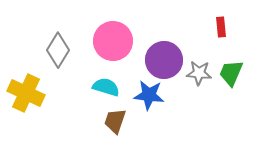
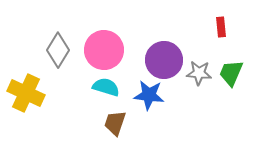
pink circle: moved 9 px left, 9 px down
brown trapezoid: moved 2 px down
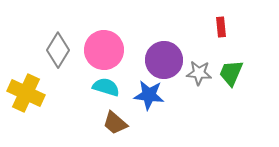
brown trapezoid: rotated 68 degrees counterclockwise
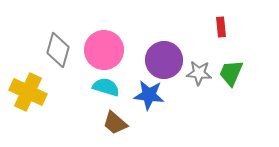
gray diamond: rotated 16 degrees counterclockwise
yellow cross: moved 2 px right, 1 px up
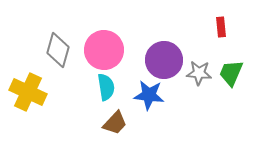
cyan semicircle: rotated 64 degrees clockwise
brown trapezoid: rotated 88 degrees counterclockwise
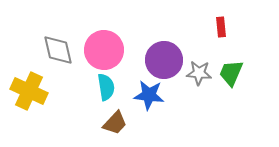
gray diamond: rotated 28 degrees counterclockwise
yellow cross: moved 1 px right, 1 px up
